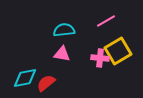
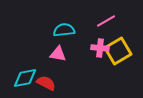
pink triangle: moved 4 px left
pink cross: moved 10 px up
red semicircle: rotated 66 degrees clockwise
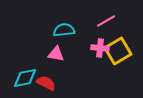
pink triangle: moved 2 px left
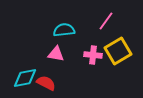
pink line: rotated 24 degrees counterclockwise
pink cross: moved 7 px left, 7 px down
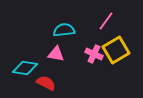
yellow square: moved 2 px left, 1 px up
pink cross: moved 1 px right, 1 px up; rotated 18 degrees clockwise
cyan diamond: moved 10 px up; rotated 20 degrees clockwise
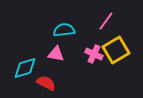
cyan diamond: rotated 25 degrees counterclockwise
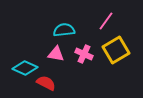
pink cross: moved 10 px left
cyan diamond: rotated 40 degrees clockwise
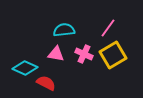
pink line: moved 2 px right, 7 px down
yellow square: moved 3 px left, 5 px down
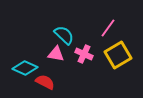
cyan semicircle: moved 5 px down; rotated 50 degrees clockwise
yellow square: moved 5 px right
red semicircle: moved 1 px left, 1 px up
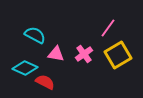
cyan semicircle: moved 29 px left; rotated 15 degrees counterclockwise
pink cross: rotated 30 degrees clockwise
